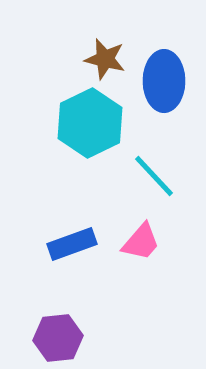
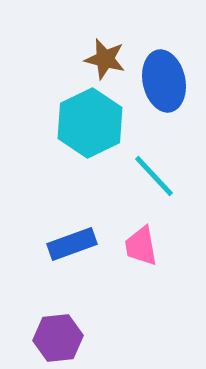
blue ellipse: rotated 12 degrees counterclockwise
pink trapezoid: moved 4 px down; rotated 129 degrees clockwise
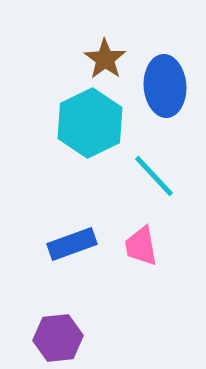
brown star: rotated 21 degrees clockwise
blue ellipse: moved 1 px right, 5 px down; rotated 8 degrees clockwise
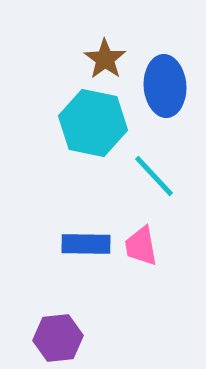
cyan hexagon: moved 3 px right; rotated 22 degrees counterclockwise
blue rectangle: moved 14 px right; rotated 21 degrees clockwise
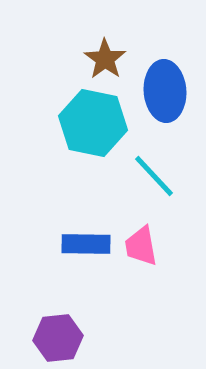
blue ellipse: moved 5 px down
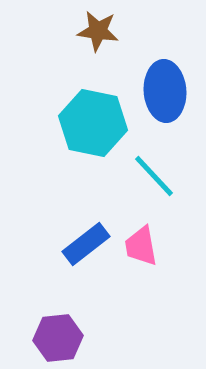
brown star: moved 7 px left, 28 px up; rotated 27 degrees counterclockwise
blue rectangle: rotated 39 degrees counterclockwise
